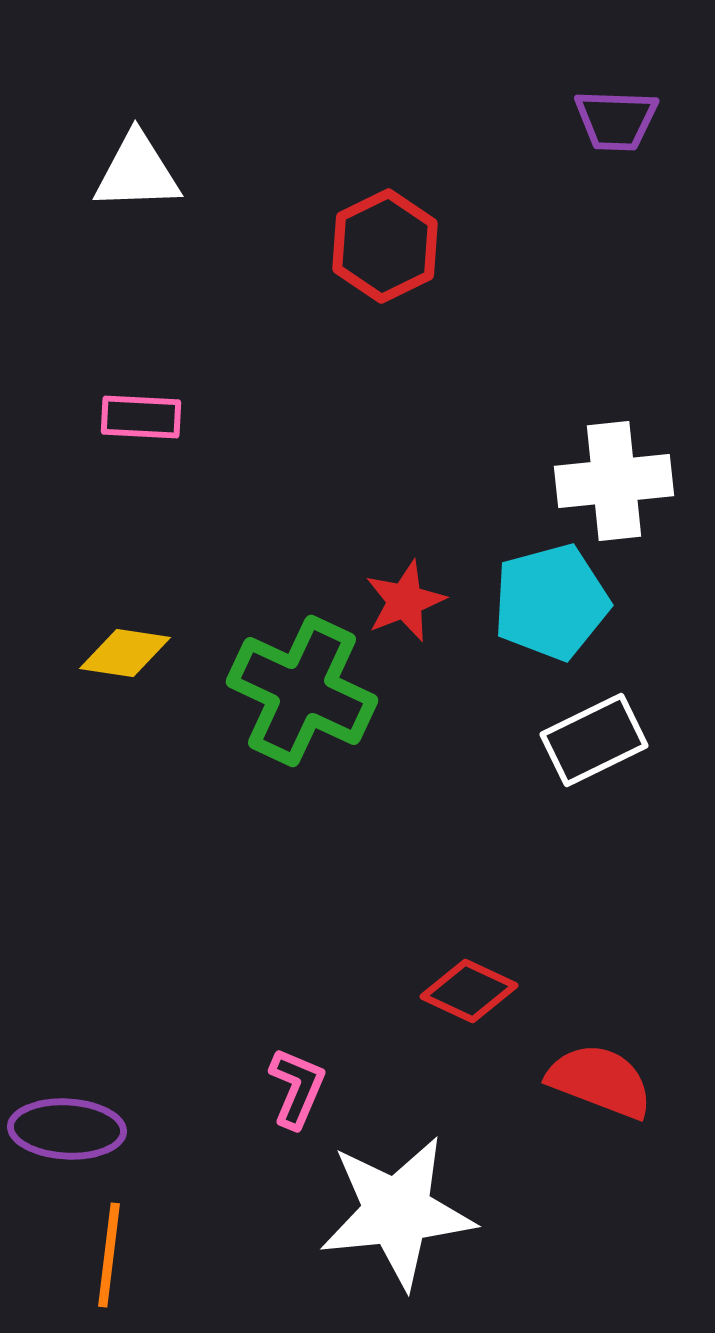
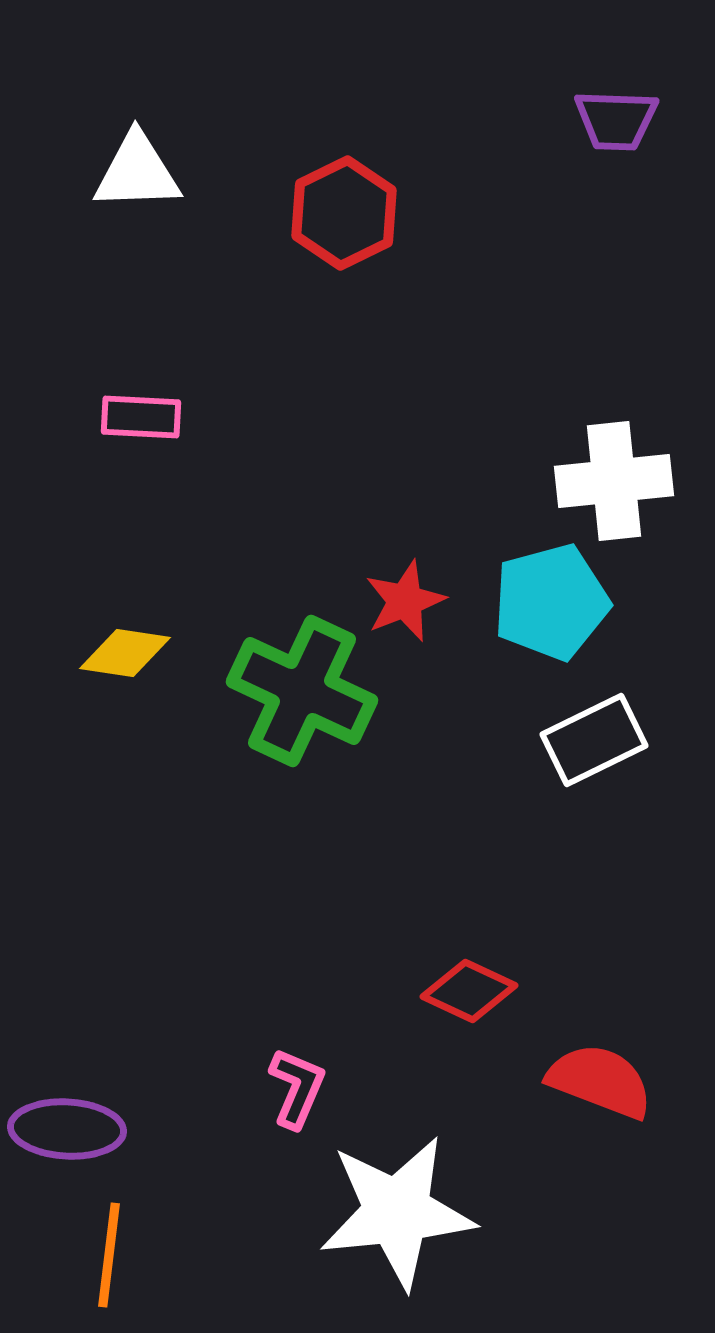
red hexagon: moved 41 px left, 33 px up
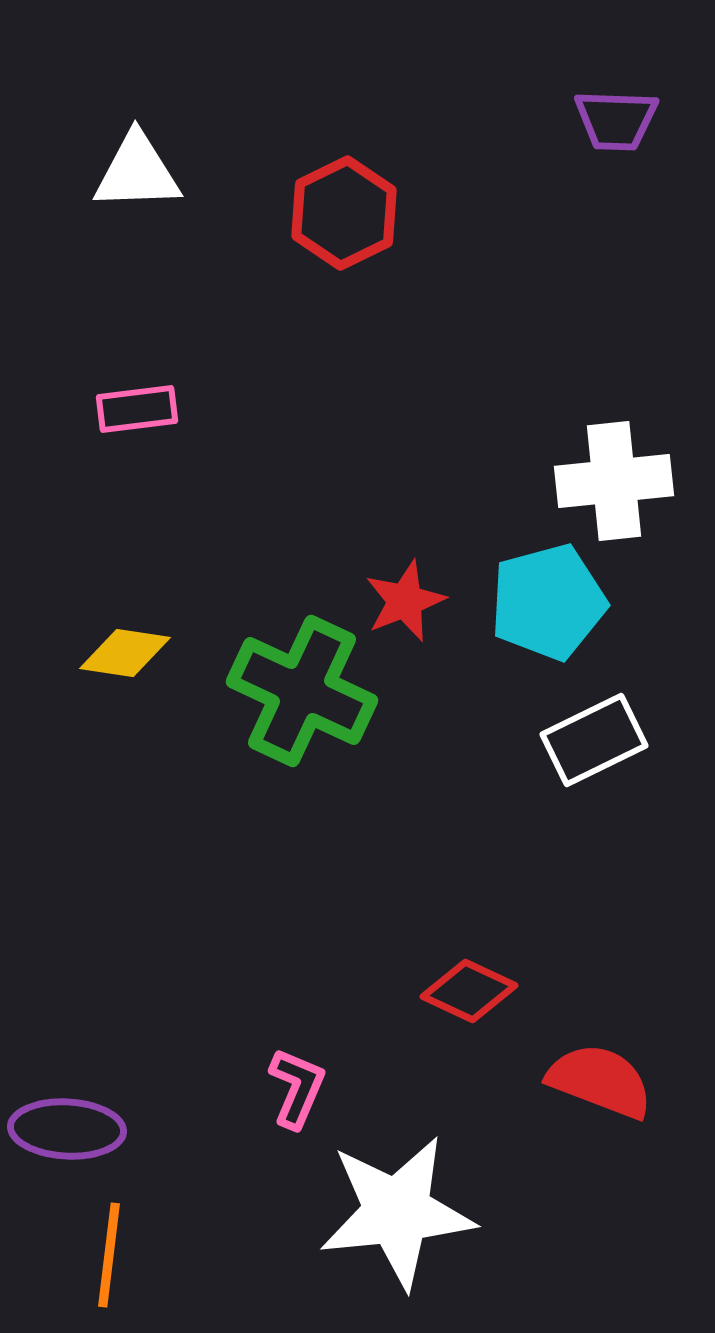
pink rectangle: moved 4 px left, 8 px up; rotated 10 degrees counterclockwise
cyan pentagon: moved 3 px left
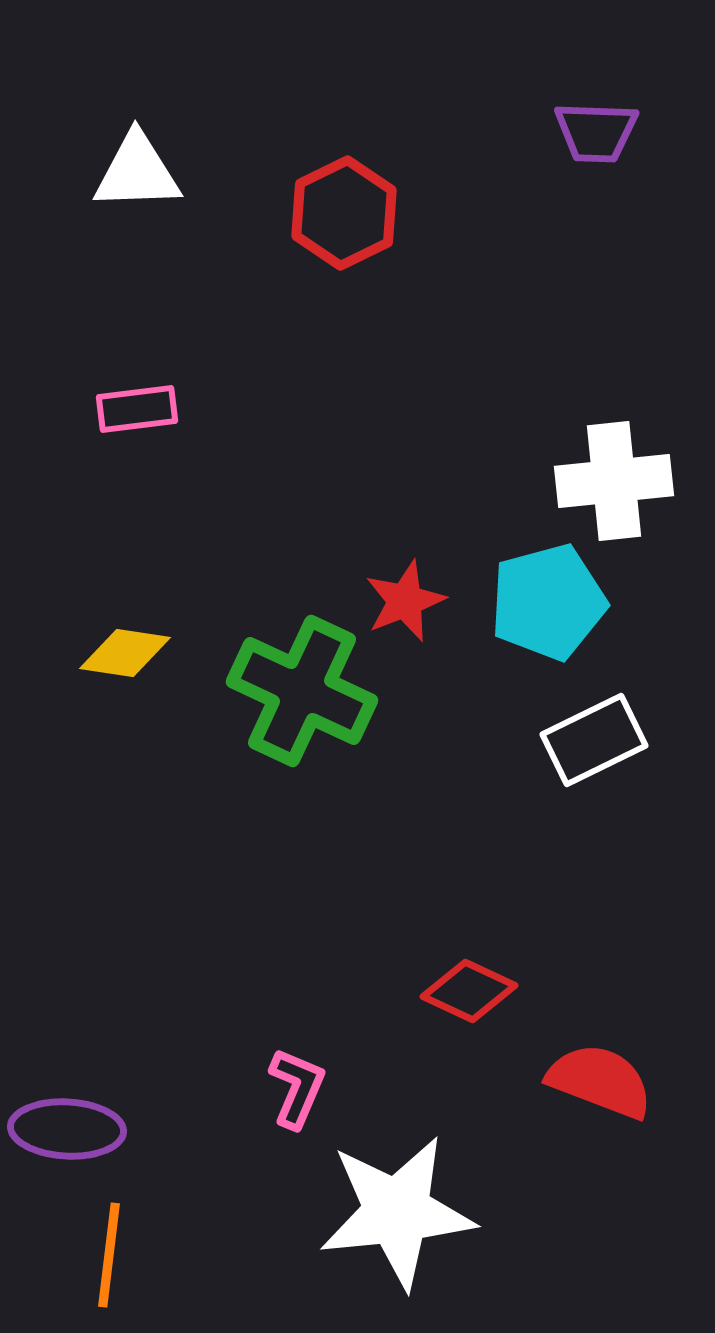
purple trapezoid: moved 20 px left, 12 px down
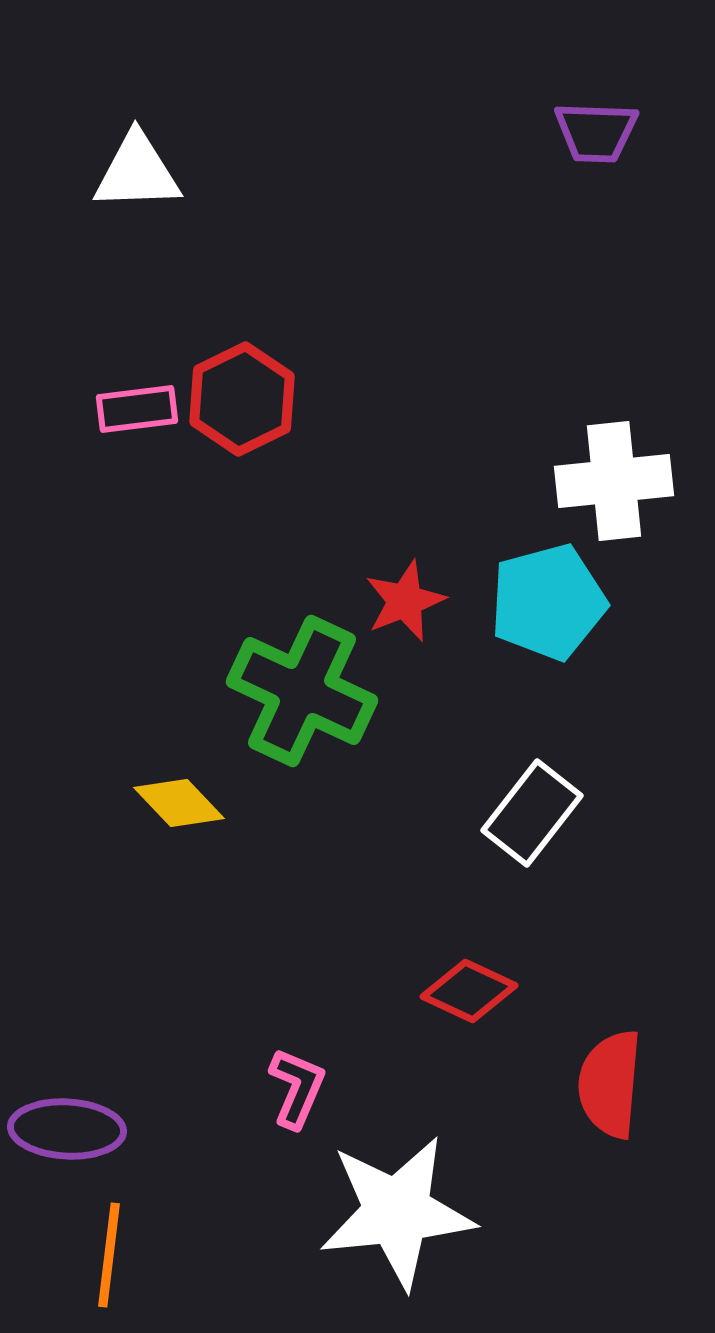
red hexagon: moved 102 px left, 186 px down
yellow diamond: moved 54 px right, 150 px down; rotated 38 degrees clockwise
white rectangle: moved 62 px left, 73 px down; rotated 26 degrees counterclockwise
red semicircle: moved 10 px right, 3 px down; rotated 106 degrees counterclockwise
